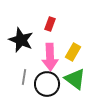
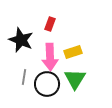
yellow rectangle: rotated 42 degrees clockwise
green triangle: rotated 25 degrees clockwise
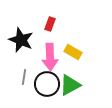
yellow rectangle: rotated 48 degrees clockwise
green triangle: moved 5 px left, 6 px down; rotated 30 degrees clockwise
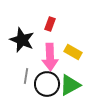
black star: moved 1 px right
gray line: moved 2 px right, 1 px up
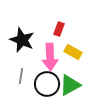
red rectangle: moved 9 px right, 5 px down
gray line: moved 5 px left
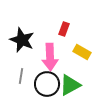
red rectangle: moved 5 px right
yellow rectangle: moved 9 px right
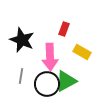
green triangle: moved 4 px left, 4 px up
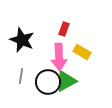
pink arrow: moved 9 px right
black circle: moved 1 px right, 2 px up
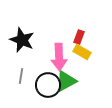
red rectangle: moved 15 px right, 8 px down
black circle: moved 3 px down
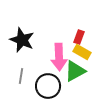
green triangle: moved 9 px right, 10 px up
black circle: moved 1 px down
